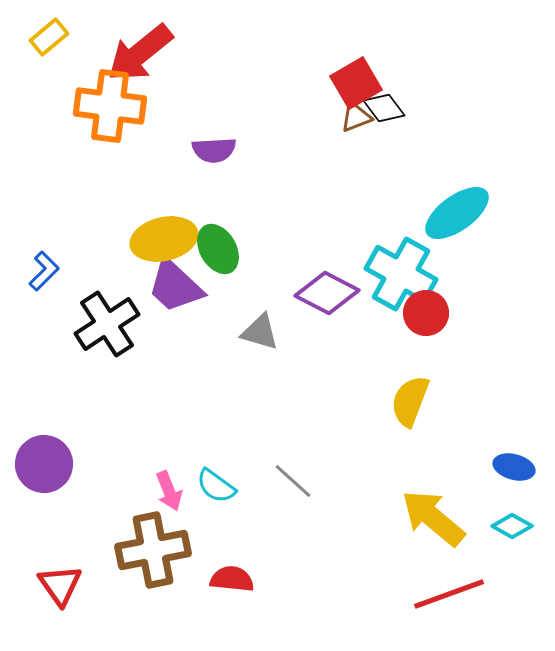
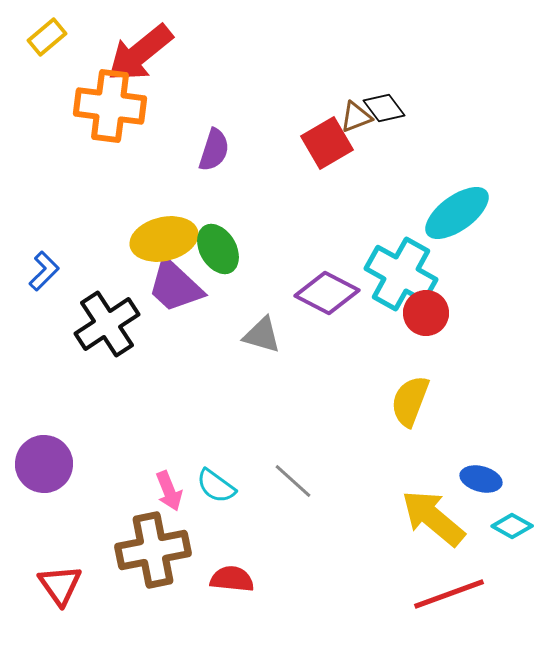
yellow rectangle: moved 2 px left
red square: moved 29 px left, 60 px down
purple semicircle: rotated 69 degrees counterclockwise
gray triangle: moved 2 px right, 3 px down
blue ellipse: moved 33 px left, 12 px down
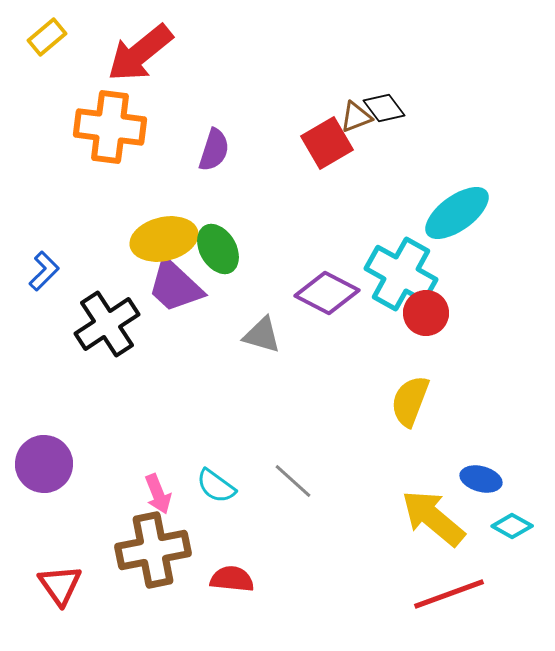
orange cross: moved 21 px down
pink arrow: moved 11 px left, 3 px down
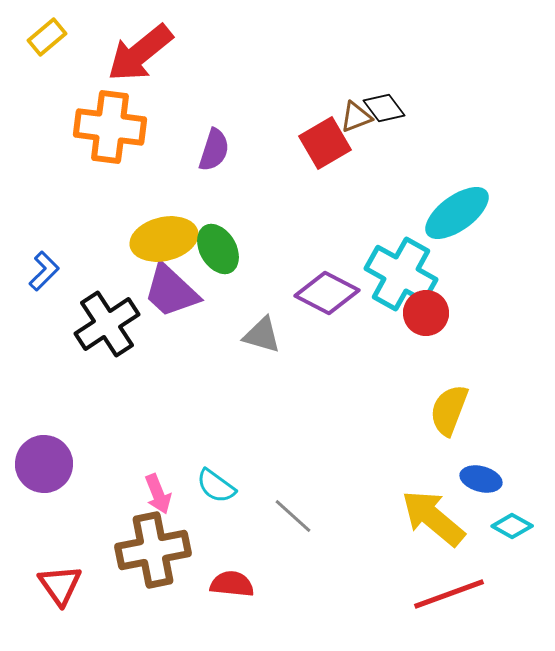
red square: moved 2 px left
purple trapezoid: moved 4 px left, 5 px down
yellow semicircle: moved 39 px right, 9 px down
gray line: moved 35 px down
red semicircle: moved 5 px down
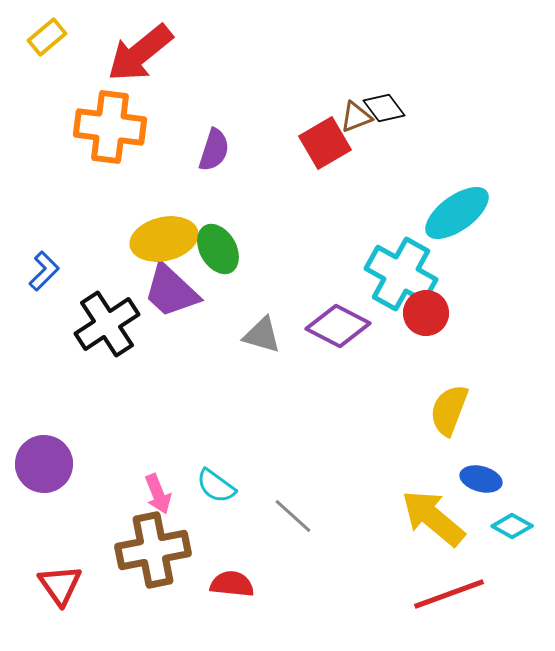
purple diamond: moved 11 px right, 33 px down
